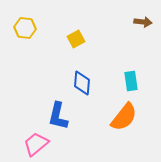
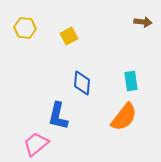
yellow square: moved 7 px left, 3 px up
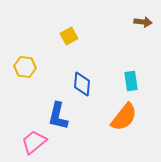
yellow hexagon: moved 39 px down
blue diamond: moved 1 px down
pink trapezoid: moved 2 px left, 2 px up
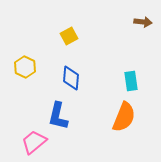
yellow hexagon: rotated 20 degrees clockwise
blue diamond: moved 11 px left, 6 px up
orange semicircle: rotated 16 degrees counterclockwise
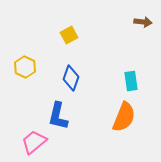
yellow square: moved 1 px up
blue diamond: rotated 15 degrees clockwise
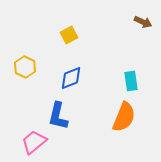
brown arrow: rotated 18 degrees clockwise
blue diamond: rotated 50 degrees clockwise
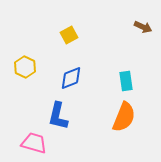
brown arrow: moved 5 px down
cyan rectangle: moved 5 px left
pink trapezoid: moved 1 px down; rotated 56 degrees clockwise
